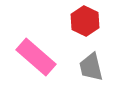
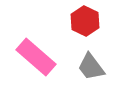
gray trapezoid: rotated 24 degrees counterclockwise
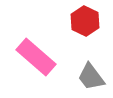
gray trapezoid: moved 10 px down
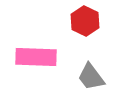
pink rectangle: rotated 39 degrees counterclockwise
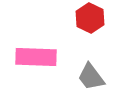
red hexagon: moved 5 px right, 3 px up
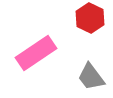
pink rectangle: moved 4 px up; rotated 36 degrees counterclockwise
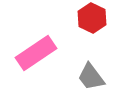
red hexagon: moved 2 px right
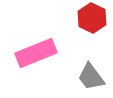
pink rectangle: rotated 12 degrees clockwise
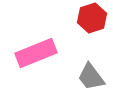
red hexagon: rotated 16 degrees clockwise
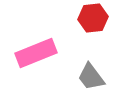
red hexagon: moved 1 px right; rotated 12 degrees clockwise
